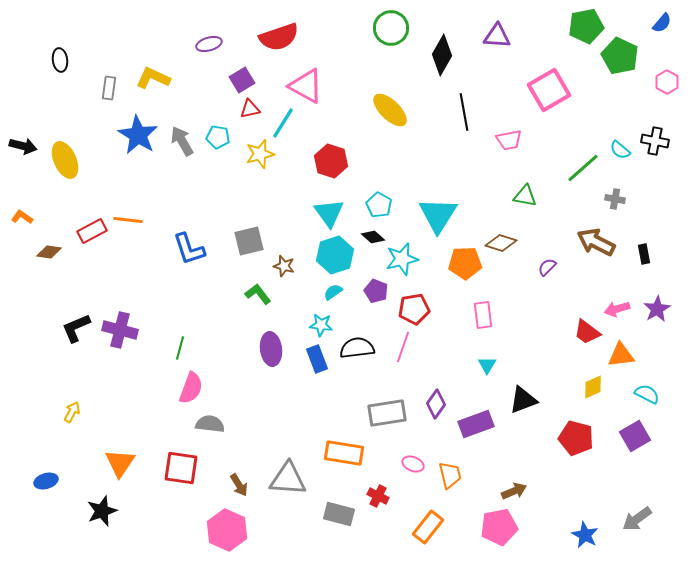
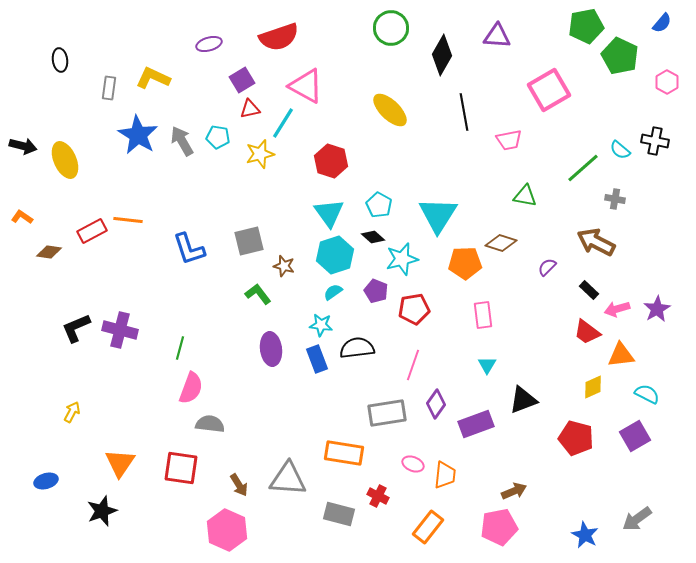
black rectangle at (644, 254): moved 55 px left, 36 px down; rotated 36 degrees counterclockwise
pink line at (403, 347): moved 10 px right, 18 px down
orange trapezoid at (450, 475): moved 5 px left; rotated 20 degrees clockwise
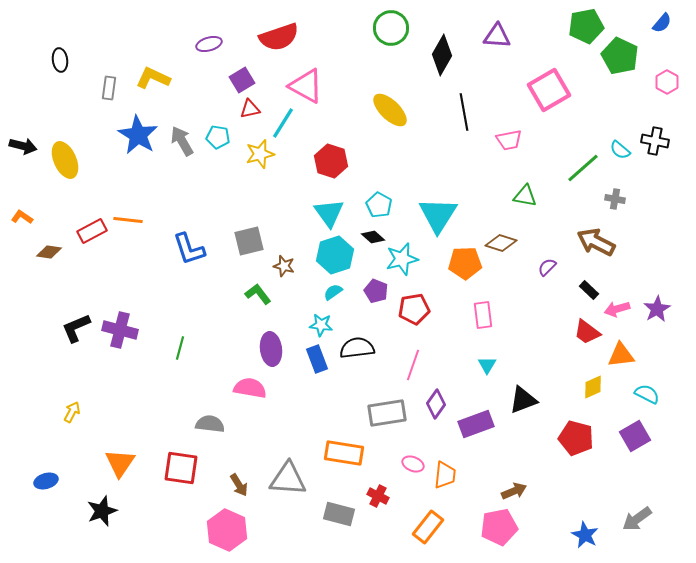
pink semicircle at (191, 388): moved 59 px right; rotated 100 degrees counterclockwise
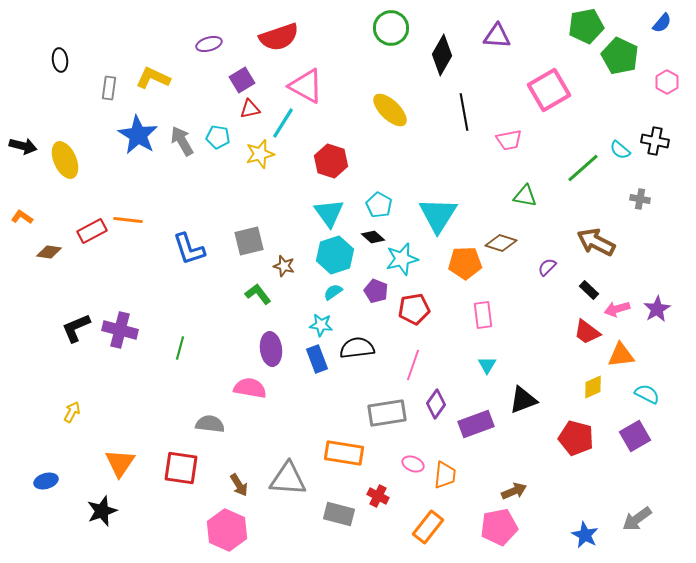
gray cross at (615, 199): moved 25 px right
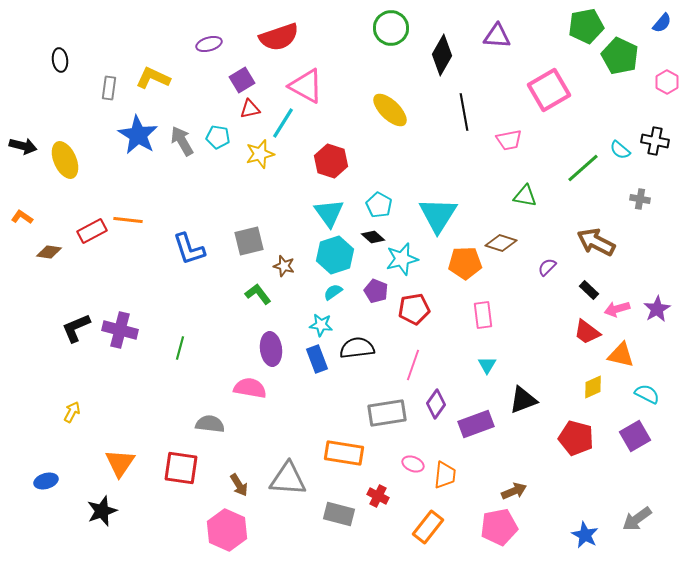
orange triangle at (621, 355): rotated 20 degrees clockwise
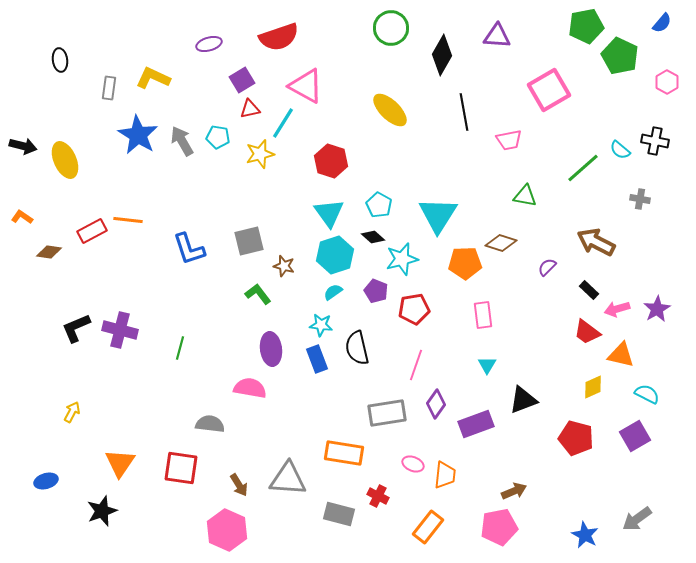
black semicircle at (357, 348): rotated 96 degrees counterclockwise
pink line at (413, 365): moved 3 px right
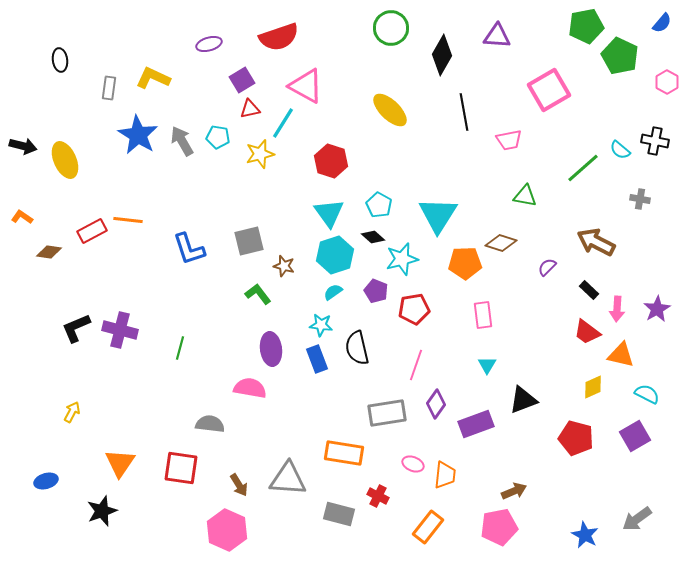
pink arrow at (617, 309): rotated 70 degrees counterclockwise
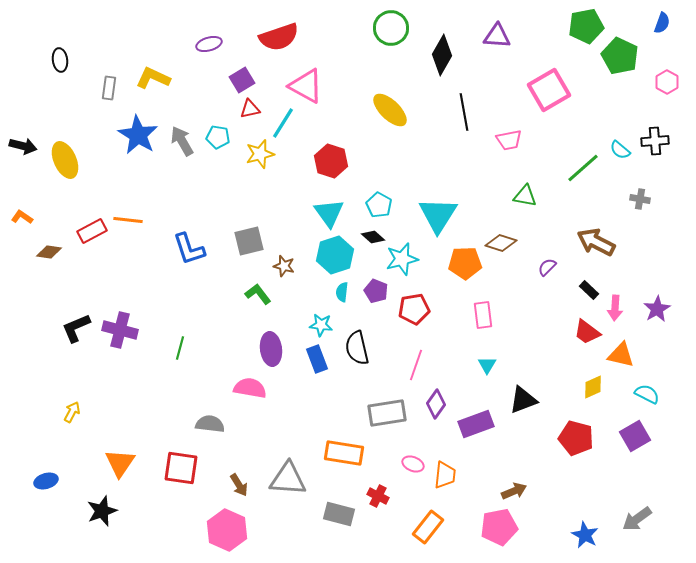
blue semicircle at (662, 23): rotated 20 degrees counterclockwise
black cross at (655, 141): rotated 16 degrees counterclockwise
cyan semicircle at (333, 292): moved 9 px right; rotated 48 degrees counterclockwise
pink arrow at (617, 309): moved 2 px left, 1 px up
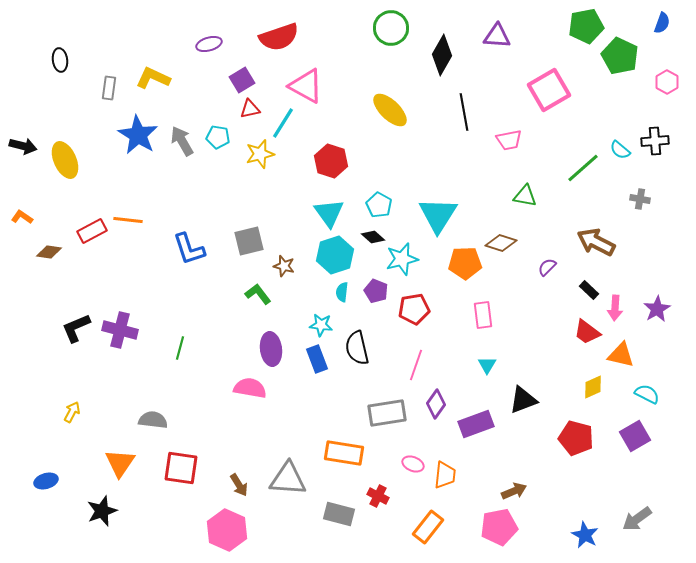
gray semicircle at (210, 424): moved 57 px left, 4 px up
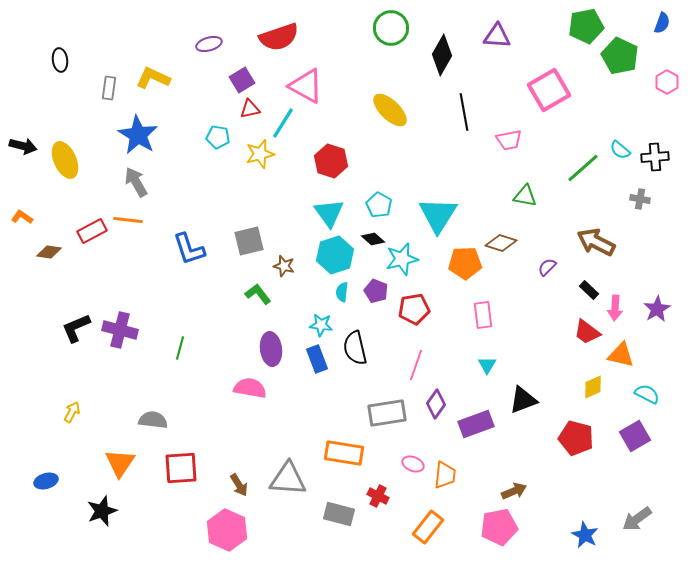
gray arrow at (182, 141): moved 46 px left, 41 px down
black cross at (655, 141): moved 16 px down
black diamond at (373, 237): moved 2 px down
black semicircle at (357, 348): moved 2 px left
red square at (181, 468): rotated 12 degrees counterclockwise
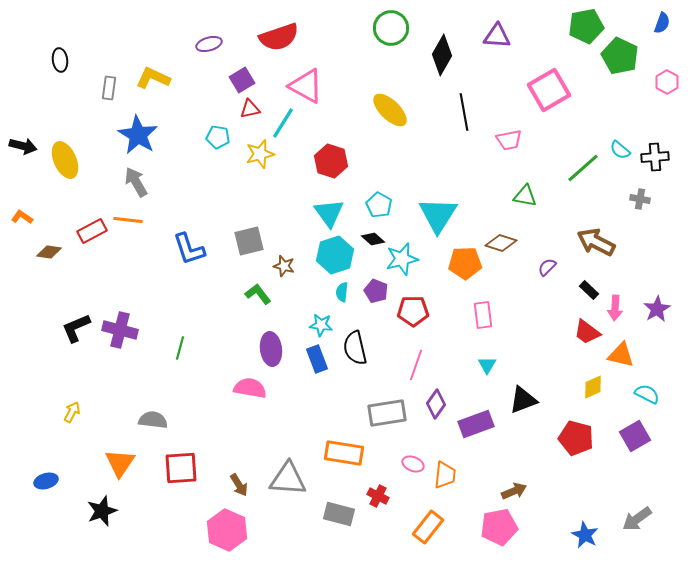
red pentagon at (414, 309): moved 1 px left, 2 px down; rotated 8 degrees clockwise
